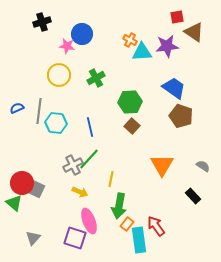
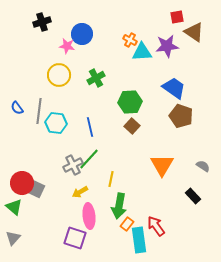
blue semicircle: rotated 104 degrees counterclockwise
yellow arrow: rotated 126 degrees clockwise
green triangle: moved 4 px down
pink ellipse: moved 5 px up; rotated 15 degrees clockwise
gray triangle: moved 20 px left
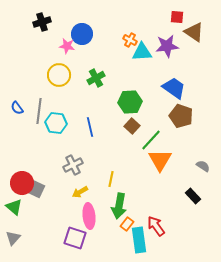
red square: rotated 16 degrees clockwise
green line: moved 62 px right, 19 px up
orange triangle: moved 2 px left, 5 px up
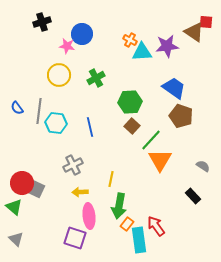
red square: moved 29 px right, 5 px down
yellow arrow: rotated 28 degrees clockwise
gray triangle: moved 3 px right, 1 px down; rotated 28 degrees counterclockwise
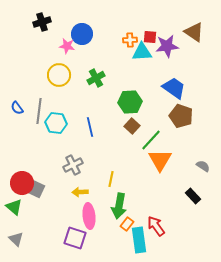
red square: moved 56 px left, 15 px down
orange cross: rotated 32 degrees counterclockwise
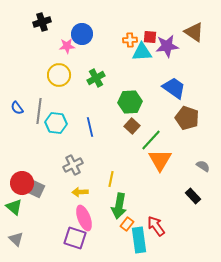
pink star: rotated 14 degrees counterclockwise
brown pentagon: moved 6 px right, 2 px down
pink ellipse: moved 5 px left, 2 px down; rotated 15 degrees counterclockwise
